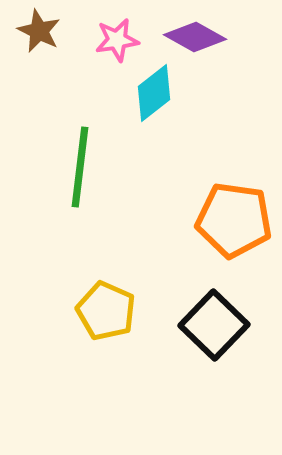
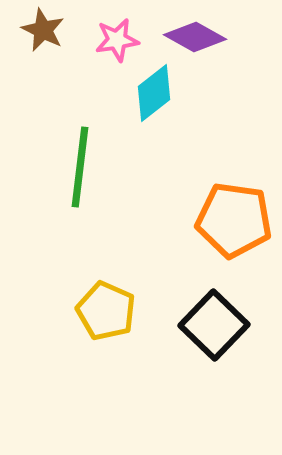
brown star: moved 4 px right, 1 px up
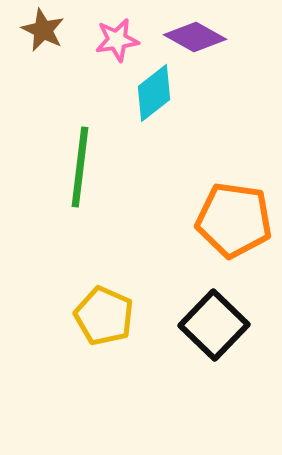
yellow pentagon: moved 2 px left, 5 px down
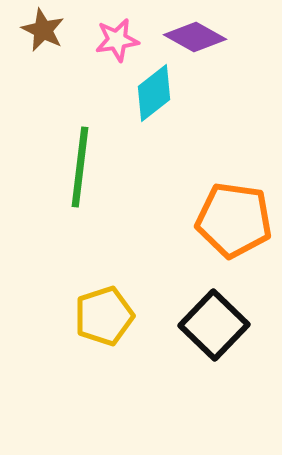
yellow pentagon: rotated 30 degrees clockwise
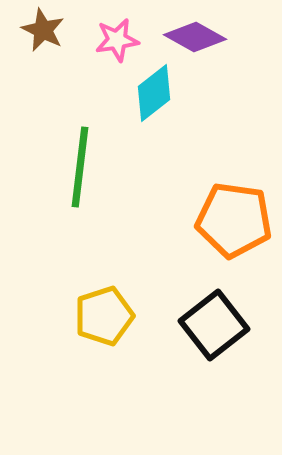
black square: rotated 8 degrees clockwise
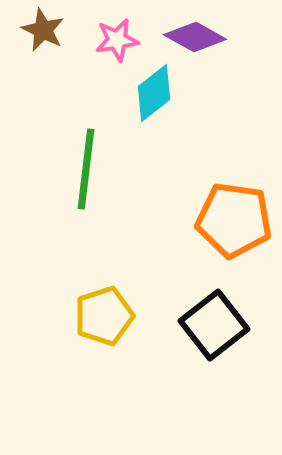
green line: moved 6 px right, 2 px down
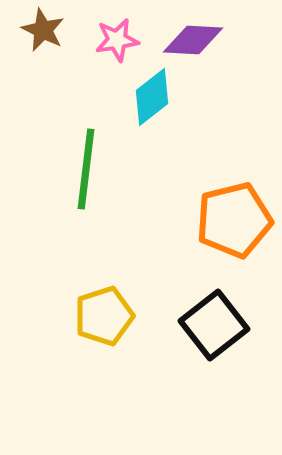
purple diamond: moved 2 px left, 3 px down; rotated 26 degrees counterclockwise
cyan diamond: moved 2 px left, 4 px down
orange pentagon: rotated 22 degrees counterclockwise
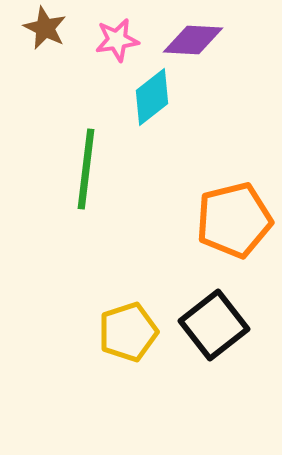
brown star: moved 2 px right, 2 px up
yellow pentagon: moved 24 px right, 16 px down
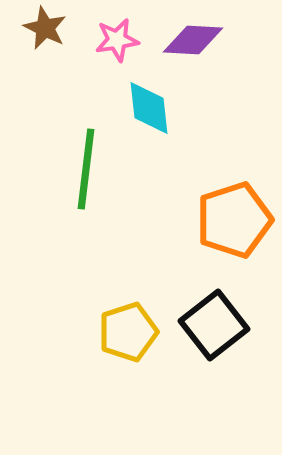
cyan diamond: moved 3 px left, 11 px down; rotated 58 degrees counterclockwise
orange pentagon: rotated 4 degrees counterclockwise
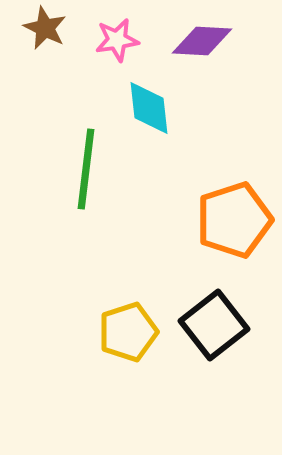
purple diamond: moved 9 px right, 1 px down
